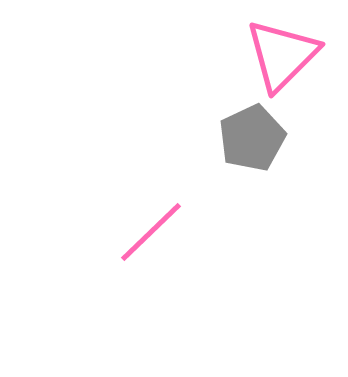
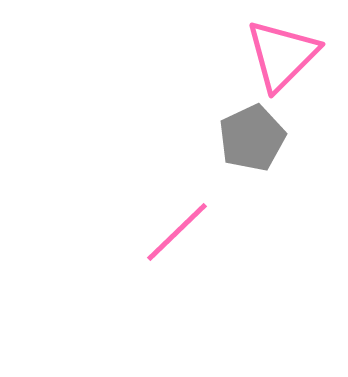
pink line: moved 26 px right
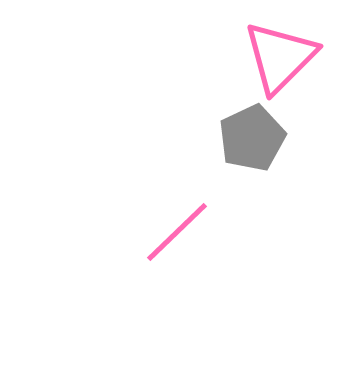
pink triangle: moved 2 px left, 2 px down
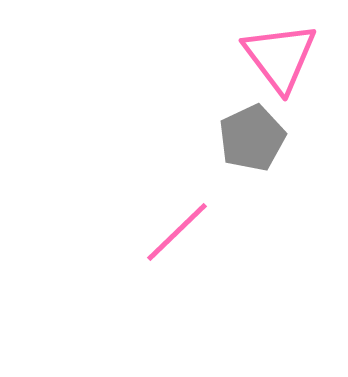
pink triangle: rotated 22 degrees counterclockwise
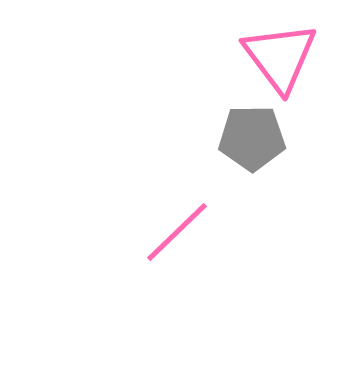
gray pentagon: rotated 24 degrees clockwise
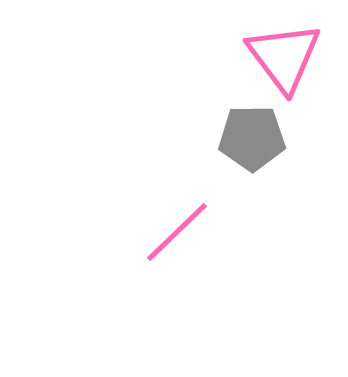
pink triangle: moved 4 px right
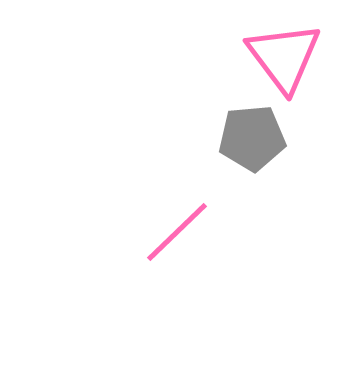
gray pentagon: rotated 4 degrees counterclockwise
